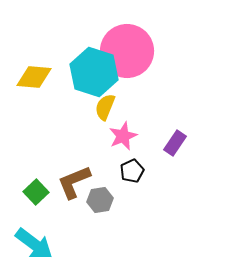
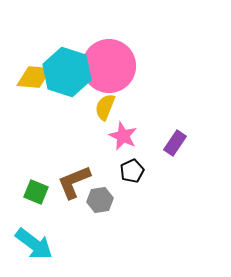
pink circle: moved 18 px left, 15 px down
cyan hexagon: moved 27 px left
pink star: rotated 24 degrees counterclockwise
green square: rotated 25 degrees counterclockwise
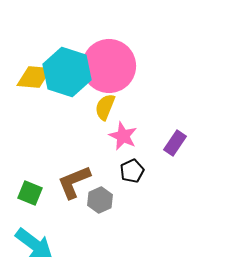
green square: moved 6 px left, 1 px down
gray hexagon: rotated 15 degrees counterclockwise
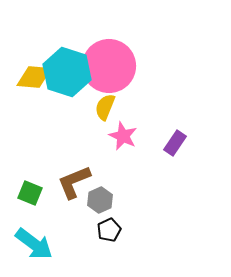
black pentagon: moved 23 px left, 59 px down
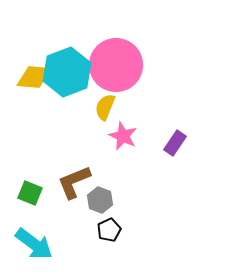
pink circle: moved 7 px right, 1 px up
cyan hexagon: rotated 21 degrees clockwise
gray hexagon: rotated 15 degrees counterclockwise
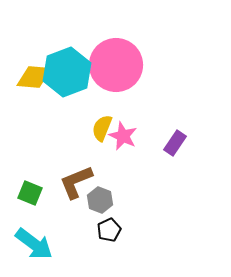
yellow semicircle: moved 3 px left, 21 px down
brown L-shape: moved 2 px right
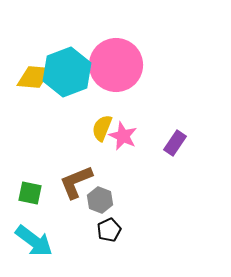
green square: rotated 10 degrees counterclockwise
cyan arrow: moved 3 px up
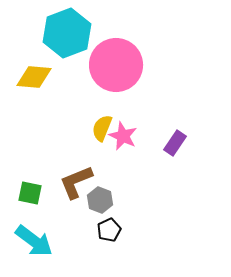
cyan hexagon: moved 39 px up
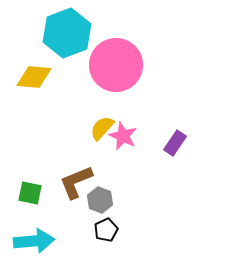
yellow semicircle: rotated 20 degrees clockwise
black pentagon: moved 3 px left
cyan arrow: rotated 42 degrees counterclockwise
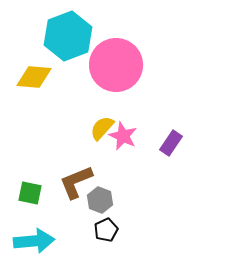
cyan hexagon: moved 1 px right, 3 px down
purple rectangle: moved 4 px left
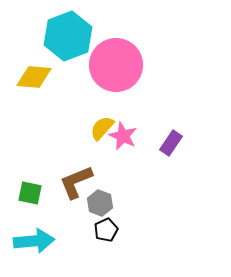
gray hexagon: moved 3 px down
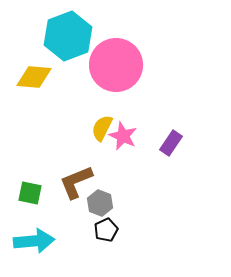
yellow semicircle: rotated 16 degrees counterclockwise
